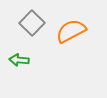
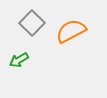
green arrow: rotated 36 degrees counterclockwise
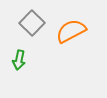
green arrow: rotated 48 degrees counterclockwise
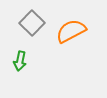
green arrow: moved 1 px right, 1 px down
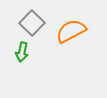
green arrow: moved 2 px right, 9 px up
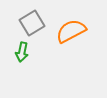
gray square: rotated 15 degrees clockwise
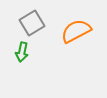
orange semicircle: moved 5 px right
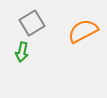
orange semicircle: moved 7 px right
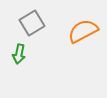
green arrow: moved 3 px left, 2 px down
